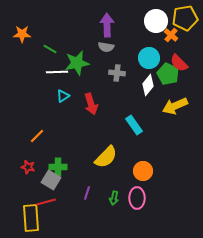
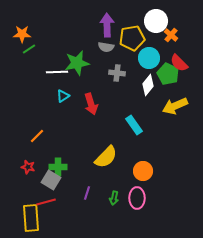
yellow pentagon: moved 53 px left, 20 px down
green line: moved 21 px left; rotated 64 degrees counterclockwise
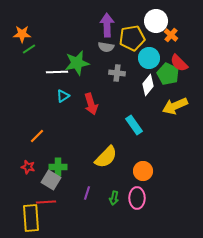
red line: rotated 12 degrees clockwise
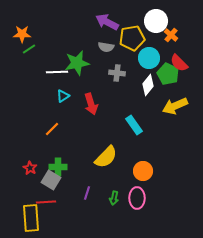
purple arrow: moved 3 px up; rotated 60 degrees counterclockwise
orange line: moved 15 px right, 7 px up
red star: moved 2 px right, 1 px down; rotated 16 degrees clockwise
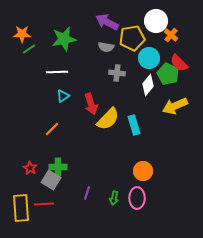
green star: moved 13 px left, 24 px up
cyan rectangle: rotated 18 degrees clockwise
yellow semicircle: moved 2 px right, 38 px up
red line: moved 2 px left, 2 px down
yellow rectangle: moved 10 px left, 10 px up
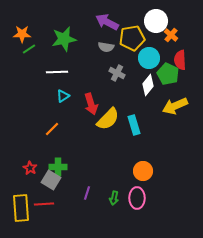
red semicircle: moved 1 px right, 3 px up; rotated 42 degrees clockwise
gray cross: rotated 21 degrees clockwise
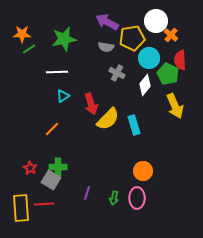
white diamond: moved 3 px left
yellow arrow: rotated 90 degrees counterclockwise
